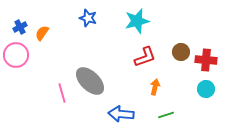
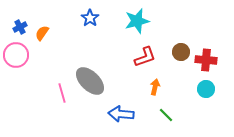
blue star: moved 2 px right; rotated 18 degrees clockwise
green line: rotated 63 degrees clockwise
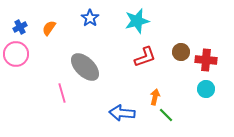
orange semicircle: moved 7 px right, 5 px up
pink circle: moved 1 px up
gray ellipse: moved 5 px left, 14 px up
orange arrow: moved 10 px down
blue arrow: moved 1 px right, 1 px up
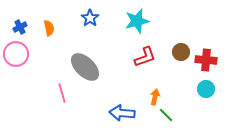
orange semicircle: rotated 133 degrees clockwise
